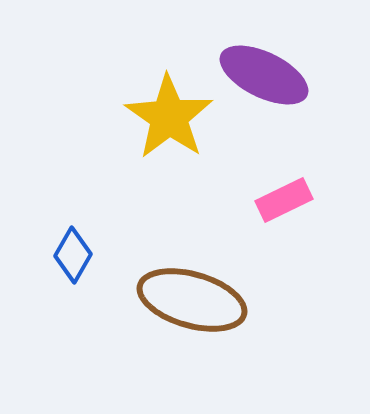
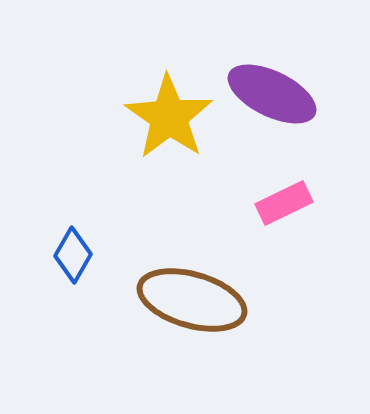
purple ellipse: moved 8 px right, 19 px down
pink rectangle: moved 3 px down
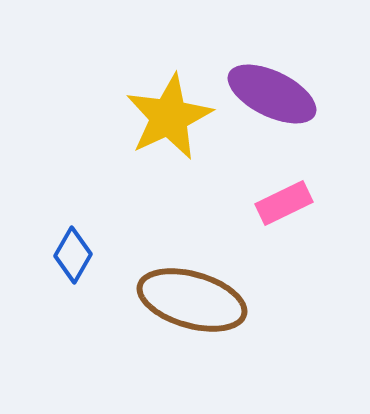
yellow star: rotated 12 degrees clockwise
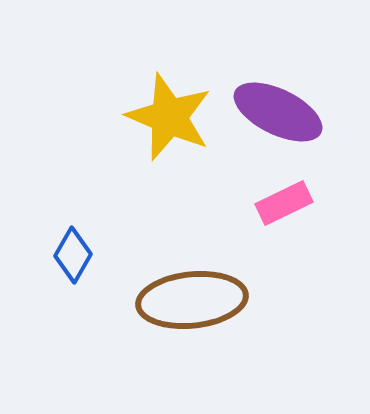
purple ellipse: moved 6 px right, 18 px down
yellow star: rotated 24 degrees counterclockwise
brown ellipse: rotated 22 degrees counterclockwise
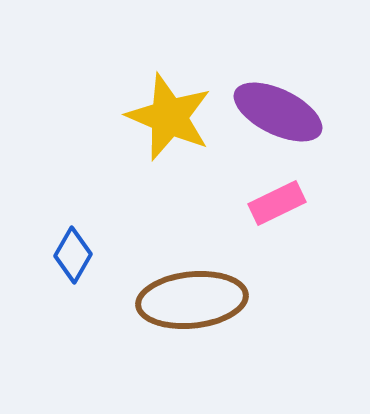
pink rectangle: moved 7 px left
